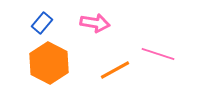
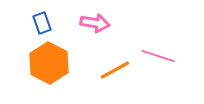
blue rectangle: rotated 60 degrees counterclockwise
pink line: moved 2 px down
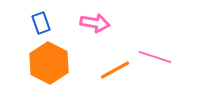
blue rectangle: moved 1 px left
pink line: moved 3 px left, 1 px down
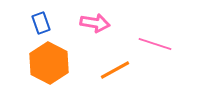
pink line: moved 13 px up
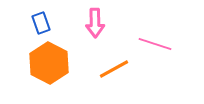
pink arrow: rotated 80 degrees clockwise
orange line: moved 1 px left, 1 px up
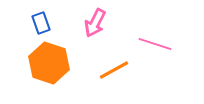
pink arrow: rotated 28 degrees clockwise
orange hexagon: rotated 9 degrees counterclockwise
orange line: moved 1 px down
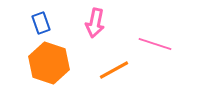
pink arrow: rotated 16 degrees counterclockwise
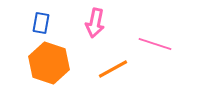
blue rectangle: rotated 30 degrees clockwise
orange line: moved 1 px left, 1 px up
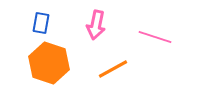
pink arrow: moved 1 px right, 2 px down
pink line: moved 7 px up
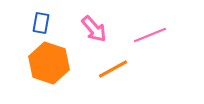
pink arrow: moved 2 px left, 4 px down; rotated 52 degrees counterclockwise
pink line: moved 5 px left, 2 px up; rotated 40 degrees counterclockwise
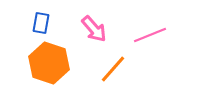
orange line: rotated 20 degrees counterclockwise
